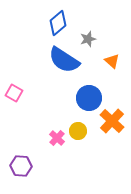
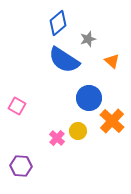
pink square: moved 3 px right, 13 px down
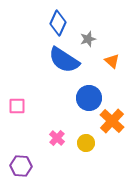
blue diamond: rotated 25 degrees counterclockwise
pink square: rotated 30 degrees counterclockwise
yellow circle: moved 8 px right, 12 px down
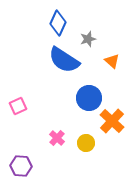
pink square: moved 1 px right; rotated 24 degrees counterclockwise
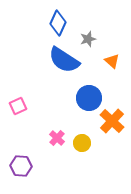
yellow circle: moved 4 px left
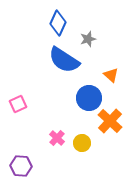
orange triangle: moved 1 px left, 14 px down
pink square: moved 2 px up
orange cross: moved 2 px left
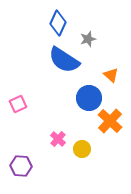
pink cross: moved 1 px right, 1 px down
yellow circle: moved 6 px down
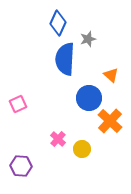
blue semicircle: moved 1 px right, 1 px up; rotated 60 degrees clockwise
